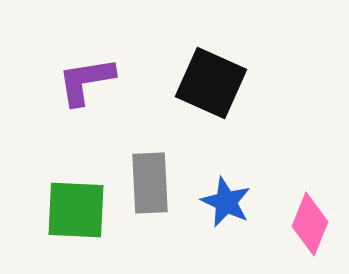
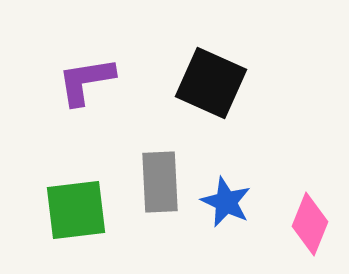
gray rectangle: moved 10 px right, 1 px up
green square: rotated 10 degrees counterclockwise
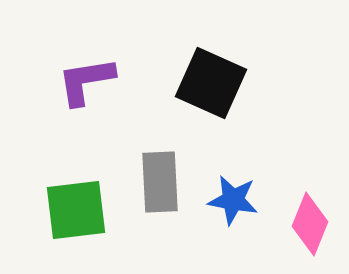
blue star: moved 7 px right, 2 px up; rotated 15 degrees counterclockwise
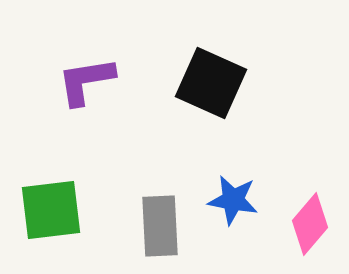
gray rectangle: moved 44 px down
green square: moved 25 px left
pink diamond: rotated 18 degrees clockwise
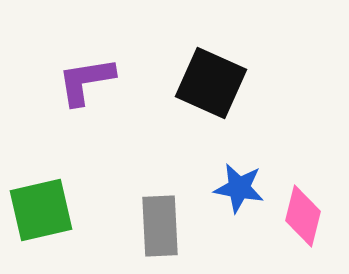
blue star: moved 6 px right, 12 px up
green square: moved 10 px left; rotated 6 degrees counterclockwise
pink diamond: moved 7 px left, 8 px up; rotated 26 degrees counterclockwise
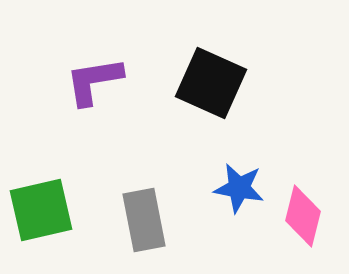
purple L-shape: moved 8 px right
gray rectangle: moved 16 px left, 6 px up; rotated 8 degrees counterclockwise
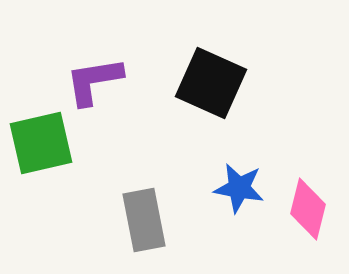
green square: moved 67 px up
pink diamond: moved 5 px right, 7 px up
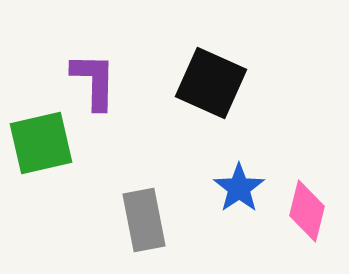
purple L-shape: rotated 100 degrees clockwise
blue star: rotated 27 degrees clockwise
pink diamond: moved 1 px left, 2 px down
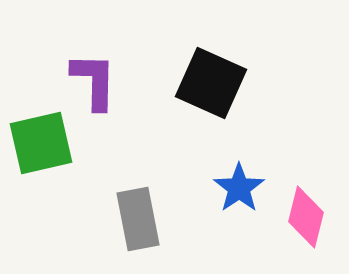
pink diamond: moved 1 px left, 6 px down
gray rectangle: moved 6 px left, 1 px up
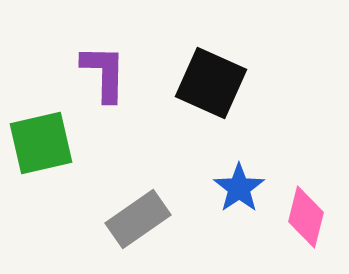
purple L-shape: moved 10 px right, 8 px up
gray rectangle: rotated 66 degrees clockwise
